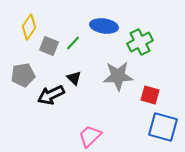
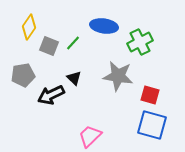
gray star: rotated 12 degrees clockwise
blue square: moved 11 px left, 2 px up
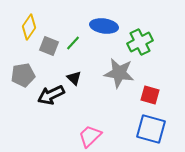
gray star: moved 1 px right, 3 px up
blue square: moved 1 px left, 4 px down
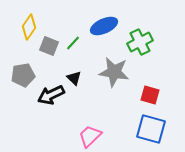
blue ellipse: rotated 32 degrees counterclockwise
gray star: moved 5 px left, 1 px up
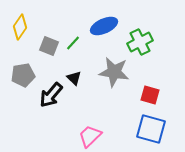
yellow diamond: moved 9 px left
black arrow: rotated 24 degrees counterclockwise
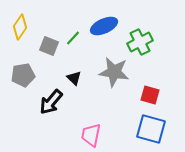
green line: moved 5 px up
black arrow: moved 7 px down
pink trapezoid: moved 1 px right, 1 px up; rotated 35 degrees counterclockwise
